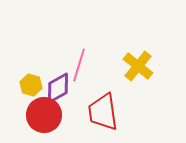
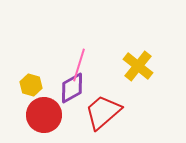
purple diamond: moved 14 px right
red trapezoid: rotated 57 degrees clockwise
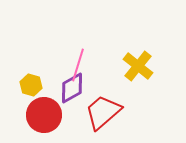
pink line: moved 1 px left
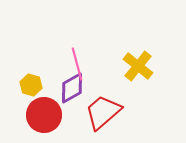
pink line: moved 1 px left, 1 px up; rotated 32 degrees counterclockwise
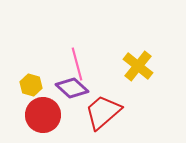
purple diamond: rotated 72 degrees clockwise
red circle: moved 1 px left
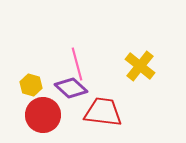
yellow cross: moved 2 px right
purple diamond: moved 1 px left
red trapezoid: rotated 48 degrees clockwise
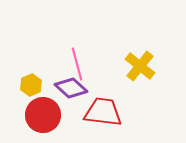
yellow hexagon: rotated 20 degrees clockwise
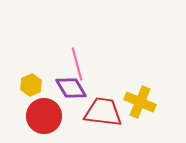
yellow cross: moved 36 px down; rotated 16 degrees counterclockwise
purple diamond: rotated 16 degrees clockwise
red circle: moved 1 px right, 1 px down
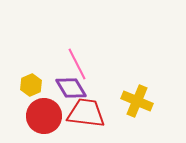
pink line: rotated 12 degrees counterclockwise
yellow cross: moved 3 px left, 1 px up
red trapezoid: moved 17 px left, 1 px down
